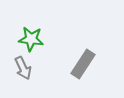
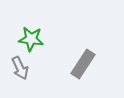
gray arrow: moved 3 px left
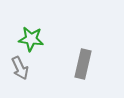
gray rectangle: rotated 20 degrees counterclockwise
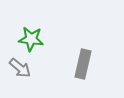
gray arrow: rotated 25 degrees counterclockwise
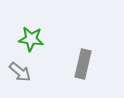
gray arrow: moved 4 px down
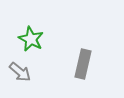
green star: rotated 20 degrees clockwise
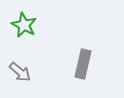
green star: moved 7 px left, 14 px up
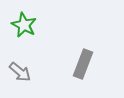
gray rectangle: rotated 8 degrees clockwise
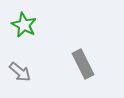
gray rectangle: rotated 48 degrees counterclockwise
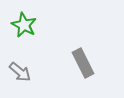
gray rectangle: moved 1 px up
